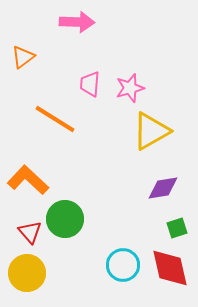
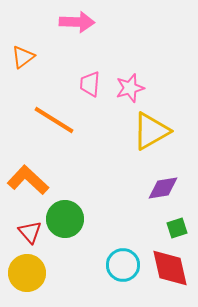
orange line: moved 1 px left, 1 px down
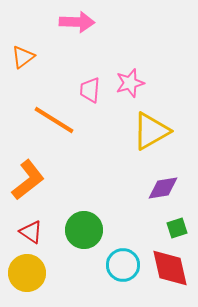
pink trapezoid: moved 6 px down
pink star: moved 5 px up
orange L-shape: rotated 99 degrees clockwise
green circle: moved 19 px right, 11 px down
red triangle: moved 1 px right; rotated 15 degrees counterclockwise
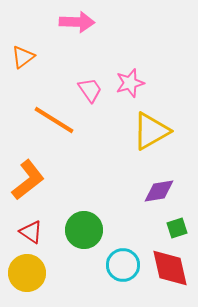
pink trapezoid: rotated 140 degrees clockwise
purple diamond: moved 4 px left, 3 px down
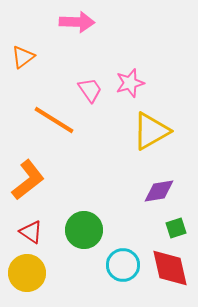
green square: moved 1 px left
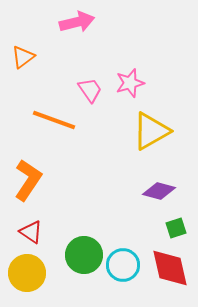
pink arrow: rotated 16 degrees counterclockwise
orange line: rotated 12 degrees counterclockwise
orange L-shape: rotated 18 degrees counterclockwise
purple diamond: rotated 24 degrees clockwise
green circle: moved 25 px down
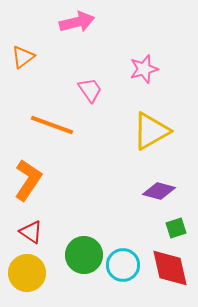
pink star: moved 14 px right, 14 px up
orange line: moved 2 px left, 5 px down
